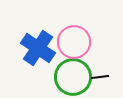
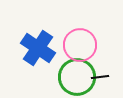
pink circle: moved 6 px right, 3 px down
green circle: moved 4 px right
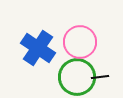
pink circle: moved 3 px up
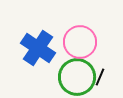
black line: rotated 60 degrees counterclockwise
